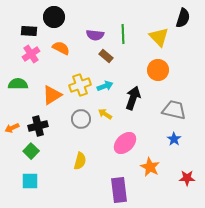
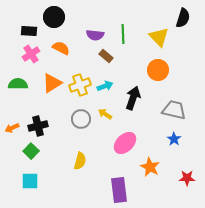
orange triangle: moved 12 px up
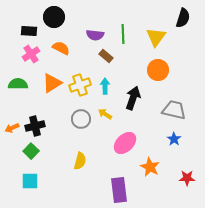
yellow triangle: moved 3 px left; rotated 20 degrees clockwise
cyan arrow: rotated 70 degrees counterclockwise
black cross: moved 3 px left
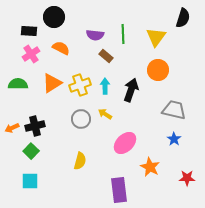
black arrow: moved 2 px left, 8 px up
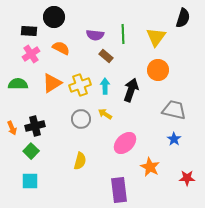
orange arrow: rotated 88 degrees counterclockwise
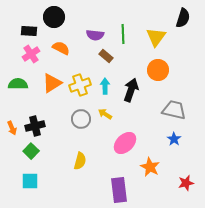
red star: moved 1 px left, 5 px down; rotated 14 degrees counterclockwise
